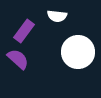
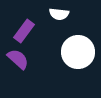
white semicircle: moved 2 px right, 2 px up
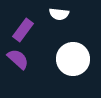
purple rectangle: moved 1 px left, 1 px up
white circle: moved 5 px left, 7 px down
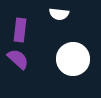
purple rectangle: moved 3 px left; rotated 30 degrees counterclockwise
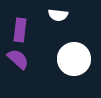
white semicircle: moved 1 px left, 1 px down
white circle: moved 1 px right
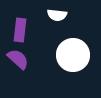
white semicircle: moved 1 px left
white circle: moved 1 px left, 4 px up
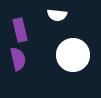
purple rectangle: rotated 20 degrees counterclockwise
purple semicircle: rotated 35 degrees clockwise
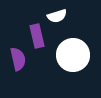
white semicircle: moved 1 px down; rotated 24 degrees counterclockwise
purple rectangle: moved 17 px right, 6 px down
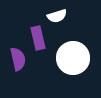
purple rectangle: moved 1 px right, 2 px down
white circle: moved 3 px down
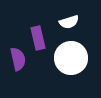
white semicircle: moved 12 px right, 6 px down
white circle: moved 2 px left
